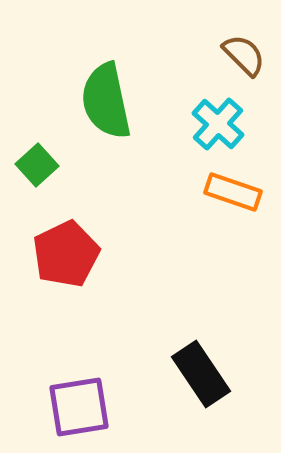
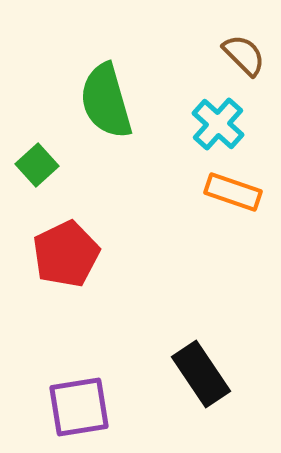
green semicircle: rotated 4 degrees counterclockwise
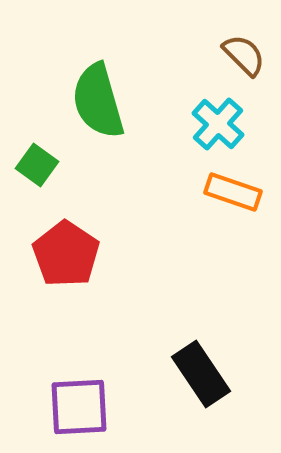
green semicircle: moved 8 px left
green square: rotated 12 degrees counterclockwise
red pentagon: rotated 12 degrees counterclockwise
purple square: rotated 6 degrees clockwise
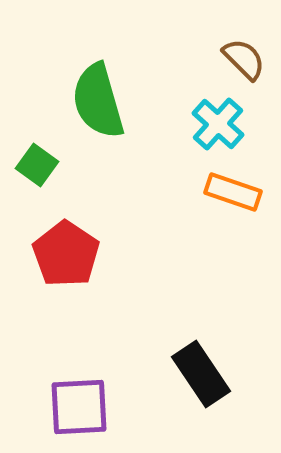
brown semicircle: moved 4 px down
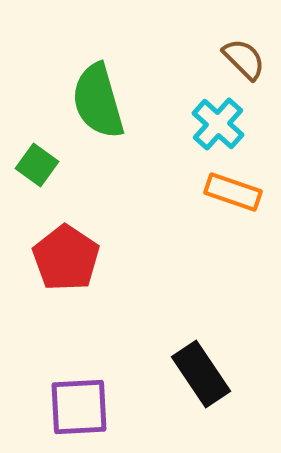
red pentagon: moved 4 px down
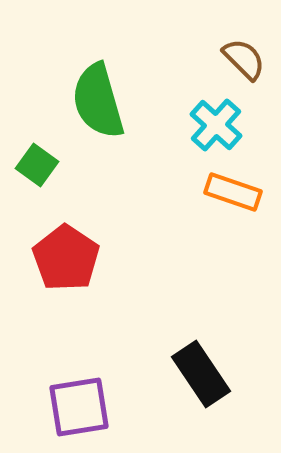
cyan cross: moved 2 px left, 1 px down
purple square: rotated 6 degrees counterclockwise
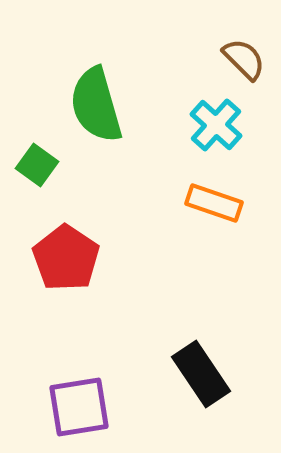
green semicircle: moved 2 px left, 4 px down
orange rectangle: moved 19 px left, 11 px down
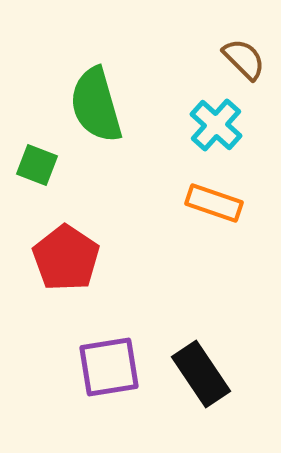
green square: rotated 15 degrees counterclockwise
purple square: moved 30 px right, 40 px up
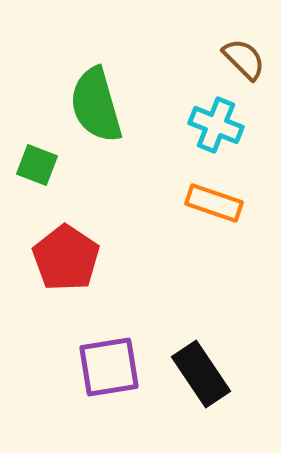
cyan cross: rotated 20 degrees counterclockwise
